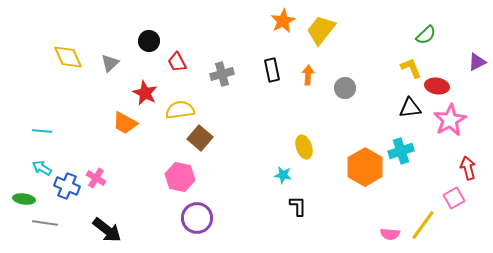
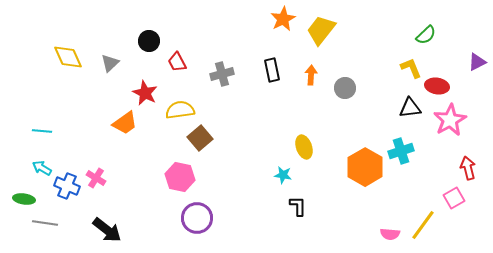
orange star: moved 2 px up
orange arrow: moved 3 px right
orange trapezoid: rotated 64 degrees counterclockwise
brown square: rotated 10 degrees clockwise
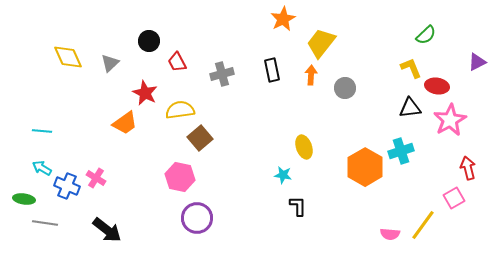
yellow trapezoid: moved 13 px down
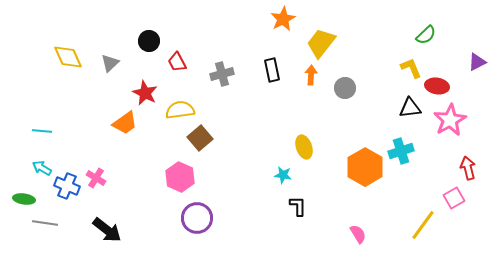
pink hexagon: rotated 12 degrees clockwise
pink semicircle: moved 32 px left; rotated 126 degrees counterclockwise
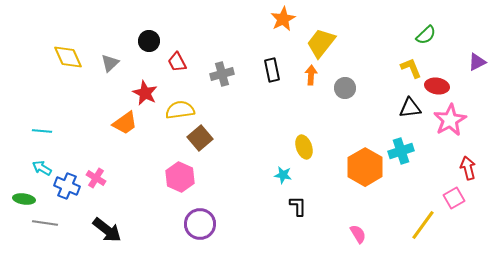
purple circle: moved 3 px right, 6 px down
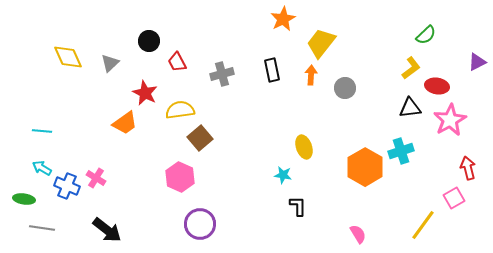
yellow L-shape: rotated 75 degrees clockwise
gray line: moved 3 px left, 5 px down
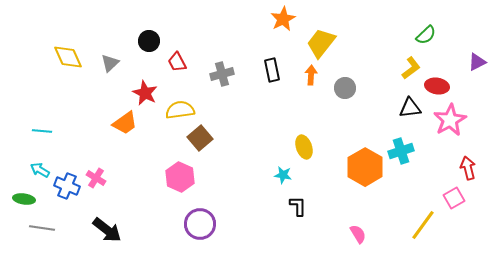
cyan arrow: moved 2 px left, 2 px down
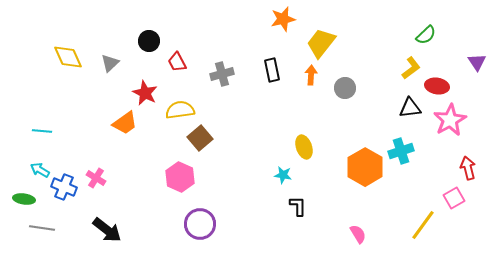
orange star: rotated 15 degrees clockwise
purple triangle: rotated 36 degrees counterclockwise
blue cross: moved 3 px left, 1 px down
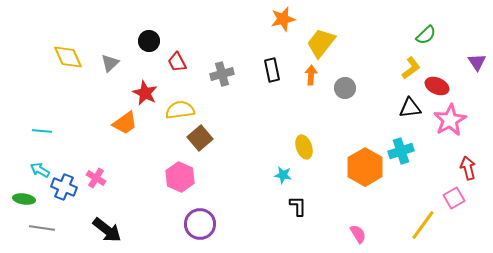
red ellipse: rotated 15 degrees clockwise
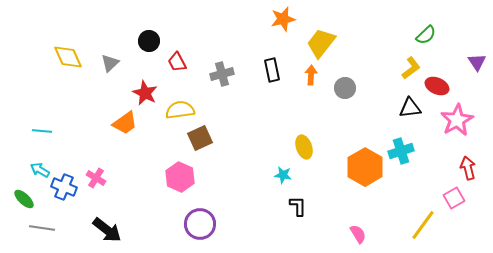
pink star: moved 7 px right
brown square: rotated 15 degrees clockwise
green ellipse: rotated 35 degrees clockwise
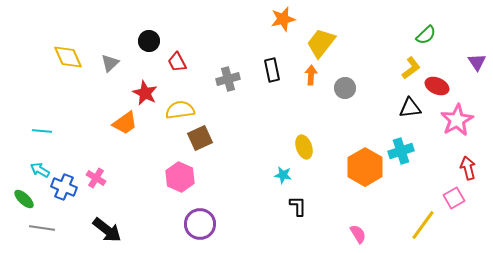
gray cross: moved 6 px right, 5 px down
